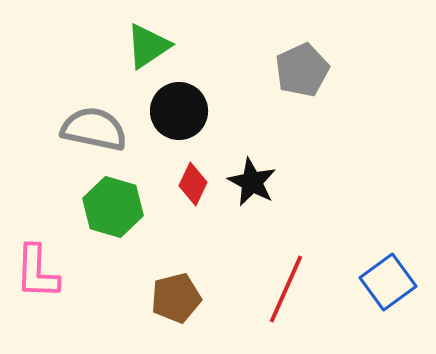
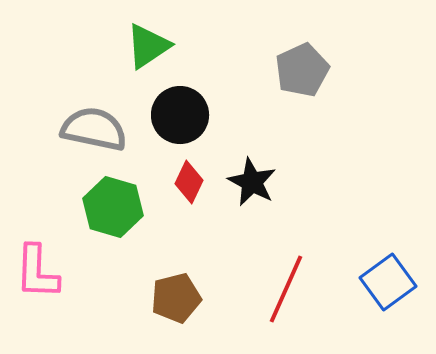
black circle: moved 1 px right, 4 px down
red diamond: moved 4 px left, 2 px up
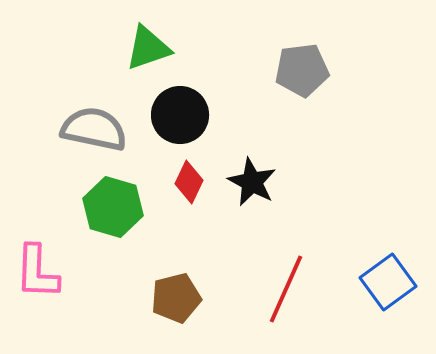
green triangle: moved 2 px down; rotated 15 degrees clockwise
gray pentagon: rotated 18 degrees clockwise
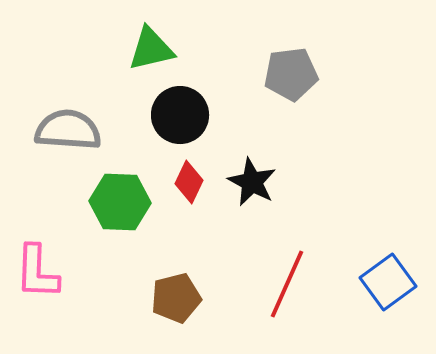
green triangle: moved 3 px right, 1 px down; rotated 6 degrees clockwise
gray pentagon: moved 11 px left, 4 px down
gray semicircle: moved 26 px left, 1 px down; rotated 8 degrees counterclockwise
green hexagon: moved 7 px right, 5 px up; rotated 14 degrees counterclockwise
red line: moved 1 px right, 5 px up
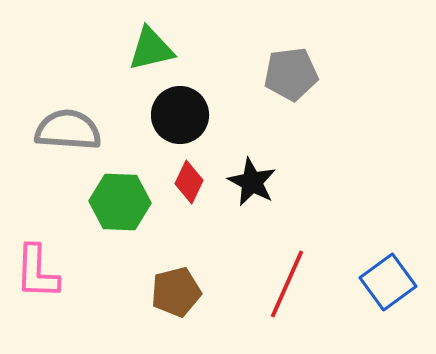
brown pentagon: moved 6 px up
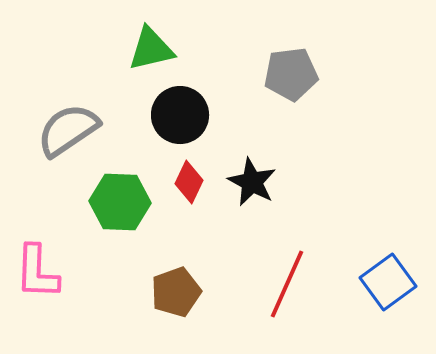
gray semicircle: rotated 38 degrees counterclockwise
brown pentagon: rotated 6 degrees counterclockwise
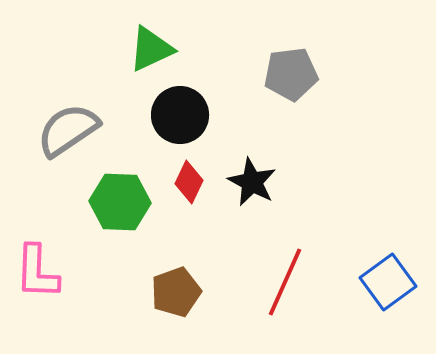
green triangle: rotated 12 degrees counterclockwise
red line: moved 2 px left, 2 px up
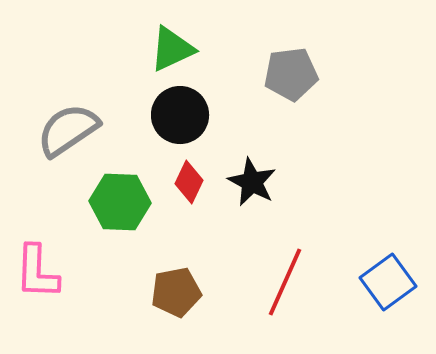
green triangle: moved 21 px right
brown pentagon: rotated 9 degrees clockwise
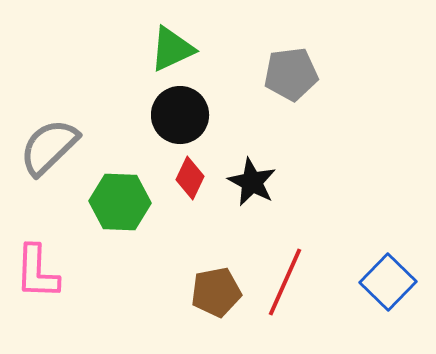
gray semicircle: moved 19 px left, 17 px down; rotated 10 degrees counterclockwise
red diamond: moved 1 px right, 4 px up
blue square: rotated 10 degrees counterclockwise
brown pentagon: moved 40 px right
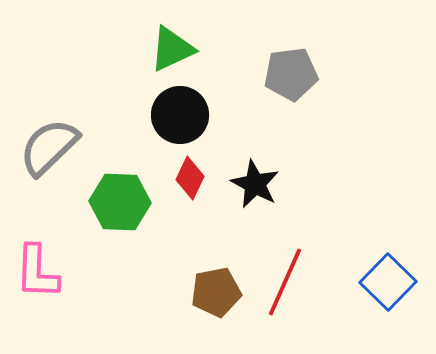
black star: moved 3 px right, 2 px down
